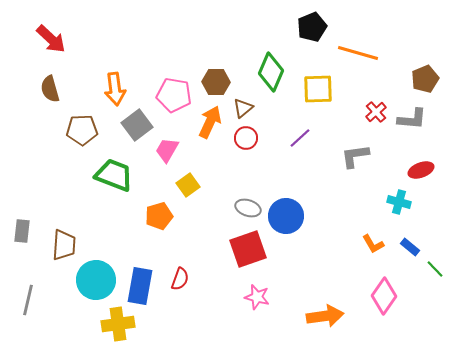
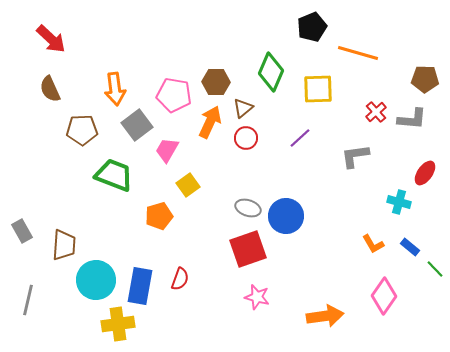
brown pentagon at (425, 79): rotated 24 degrees clockwise
brown semicircle at (50, 89): rotated 8 degrees counterclockwise
red ellipse at (421, 170): moved 4 px right, 3 px down; rotated 35 degrees counterclockwise
gray rectangle at (22, 231): rotated 35 degrees counterclockwise
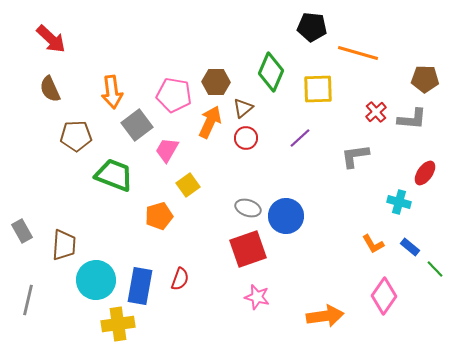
black pentagon at (312, 27): rotated 28 degrees clockwise
orange arrow at (115, 89): moved 3 px left, 3 px down
brown pentagon at (82, 130): moved 6 px left, 6 px down
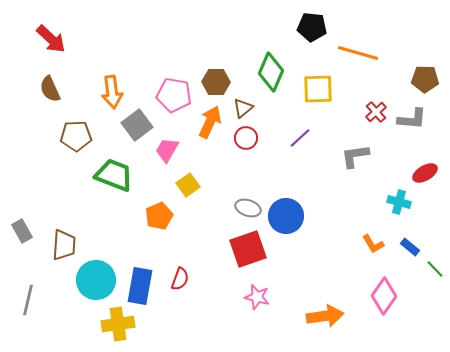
red ellipse at (425, 173): rotated 25 degrees clockwise
orange pentagon at (159, 216): rotated 8 degrees counterclockwise
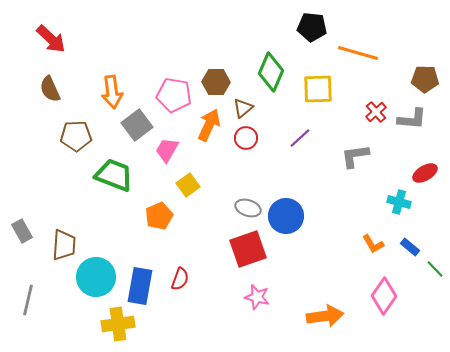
orange arrow at (210, 122): moved 1 px left, 3 px down
cyan circle at (96, 280): moved 3 px up
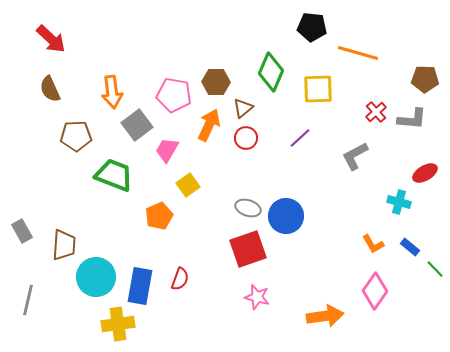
gray L-shape at (355, 156): rotated 20 degrees counterclockwise
pink diamond at (384, 296): moved 9 px left, 5 px up
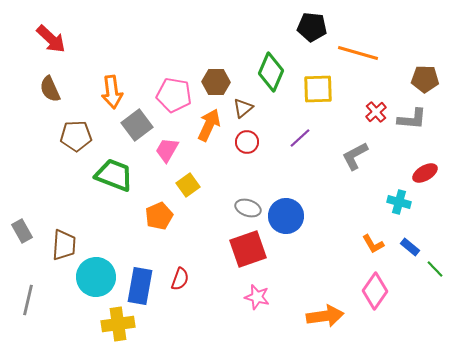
red circle at (246, 138): moved 1 px right, 4 px down
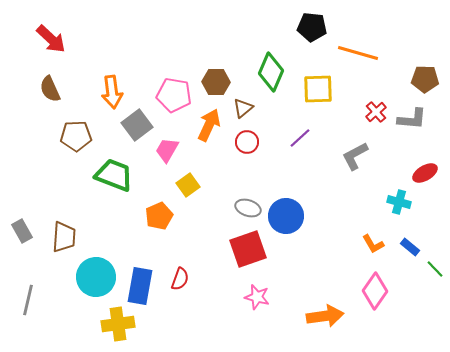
brown trapezoid at (64, 245): moved 8 px up
